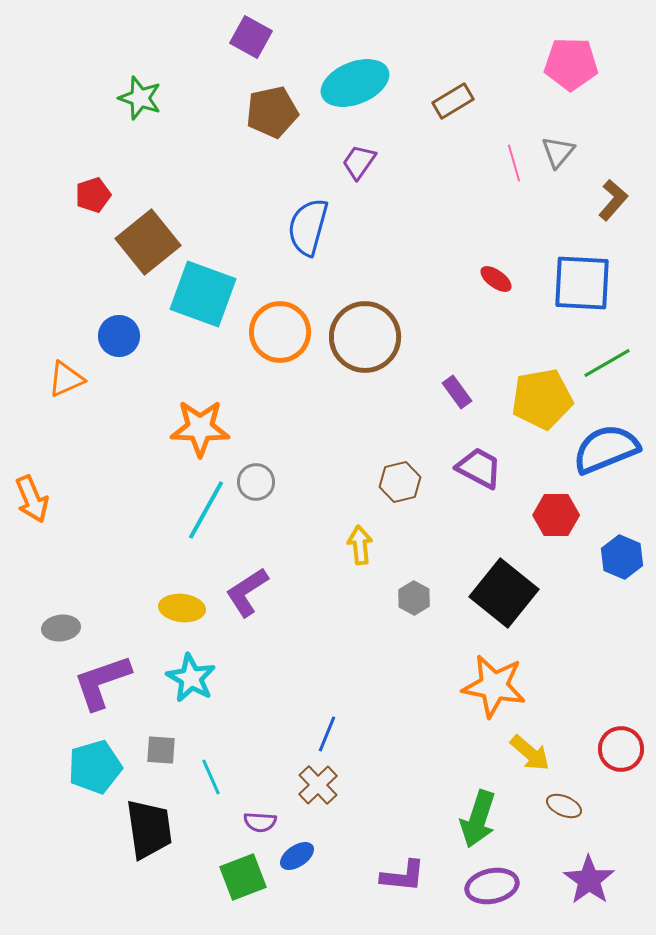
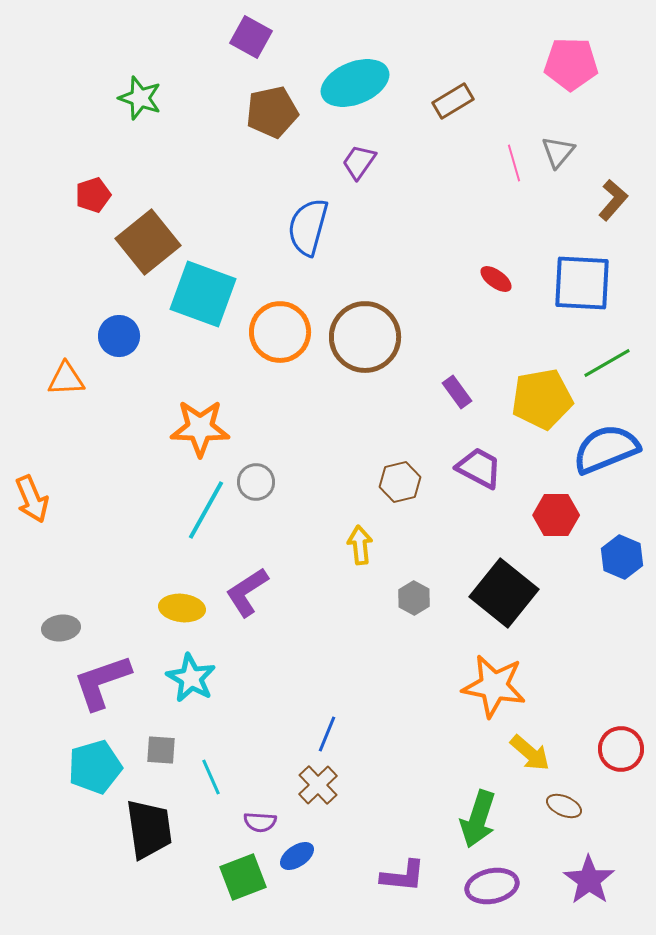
orange triangle at (66, 379): rotated 21 degrees clockwise
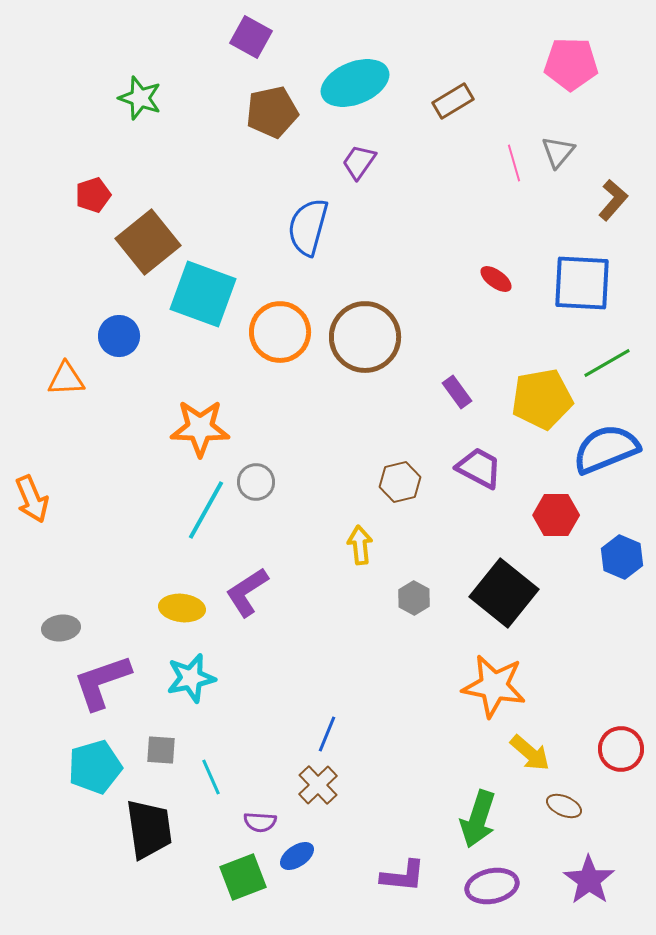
cyan star at (191, 678): rotated 30 degrees clockwise
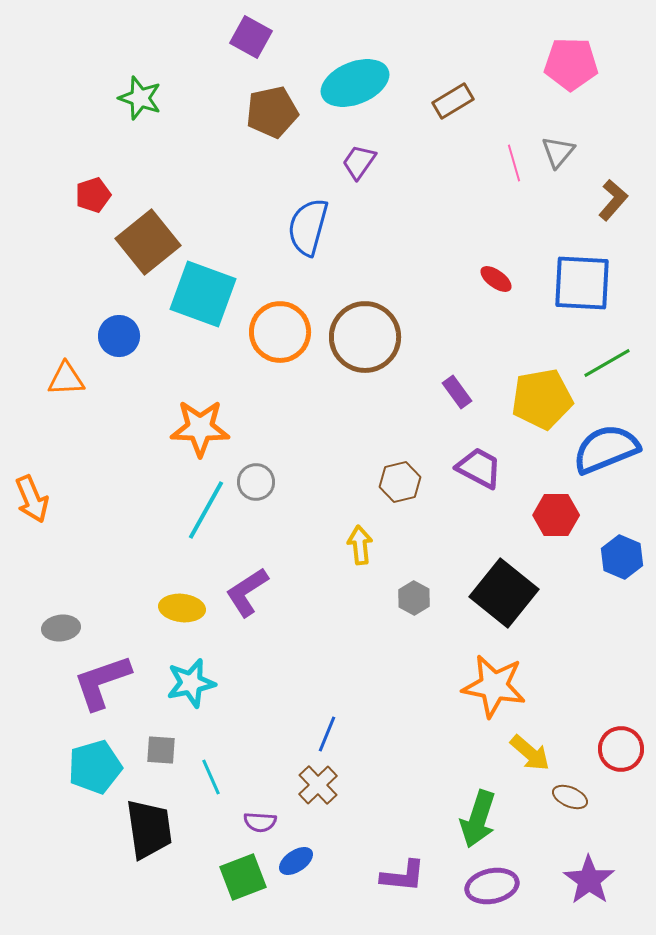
cyan star at (191, 678): moved 5 px down
brown ellipse at (564, 806): moved 6 px right, 9 px up
blue ellipse at (297, 856): moved 1 px left, 5 px down
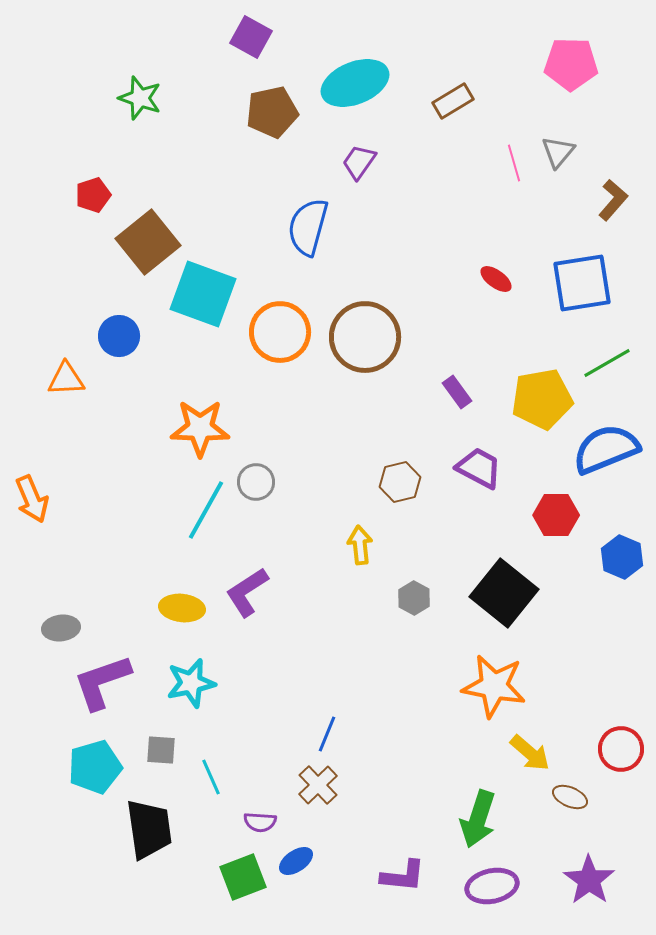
blue square at (582, 283): rotated 12 degrees counterclockwise
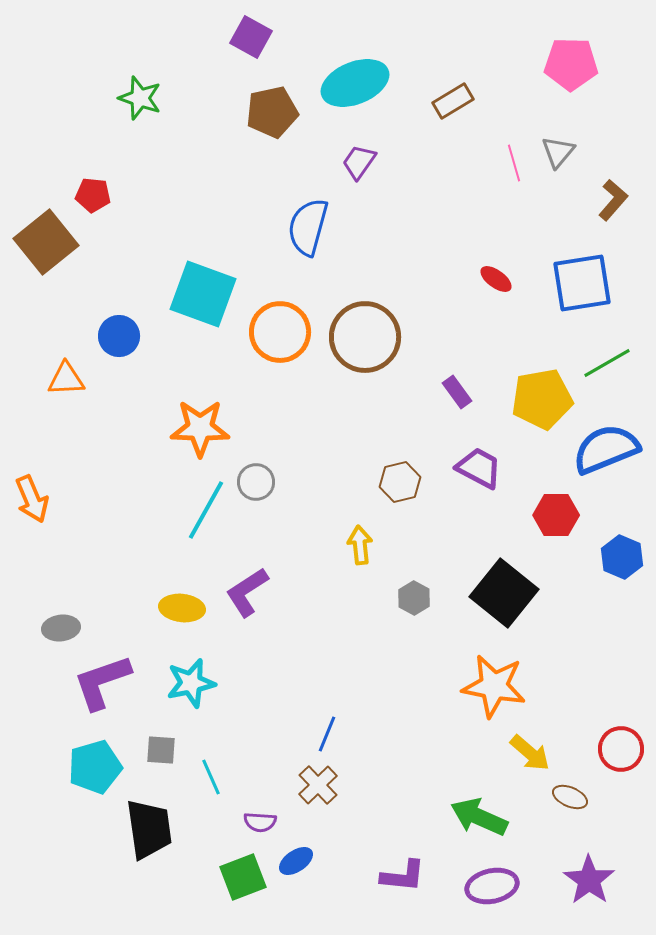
red pentagon at (93, 195): rotated 24 degrees clockwise
brown square at (148, 242): moved 102 px left
green arrow at (478, 819): moved 1 px right, 2 px up; rotated 96 degrees clockwise
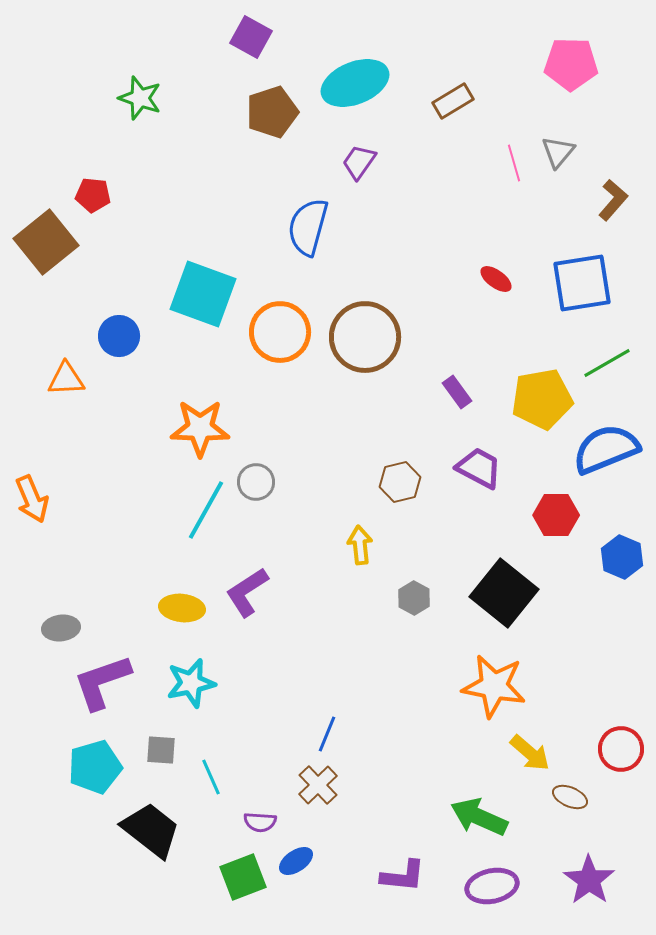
brown pentagon at (272, 112): rotated 6 degrees counterclockwise
black trapezoid at (149, 829): moved 2 px right, 1 px down; rotated 44 degrees counterclockwise
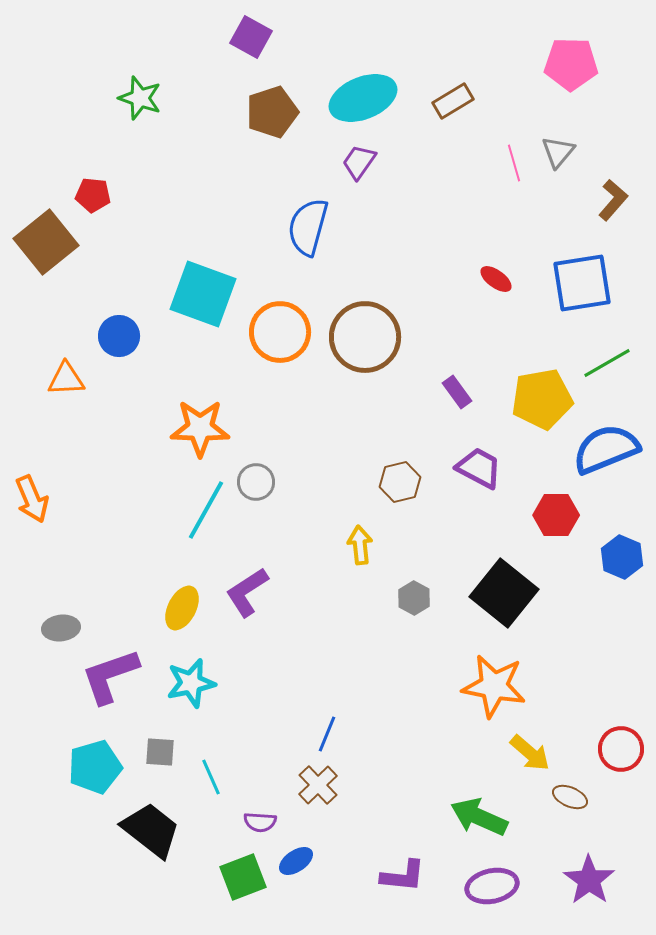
cyan ellipse at (355, 83): moved 8 px right, 15 px down
yellow ellipse at (182, 608): rotated 69 degrees counterclockwise
purple L-shape at (102, 682): moved 8 px right, 6 px up
gray square at (161, 750): moved 1 px left, 2 px down
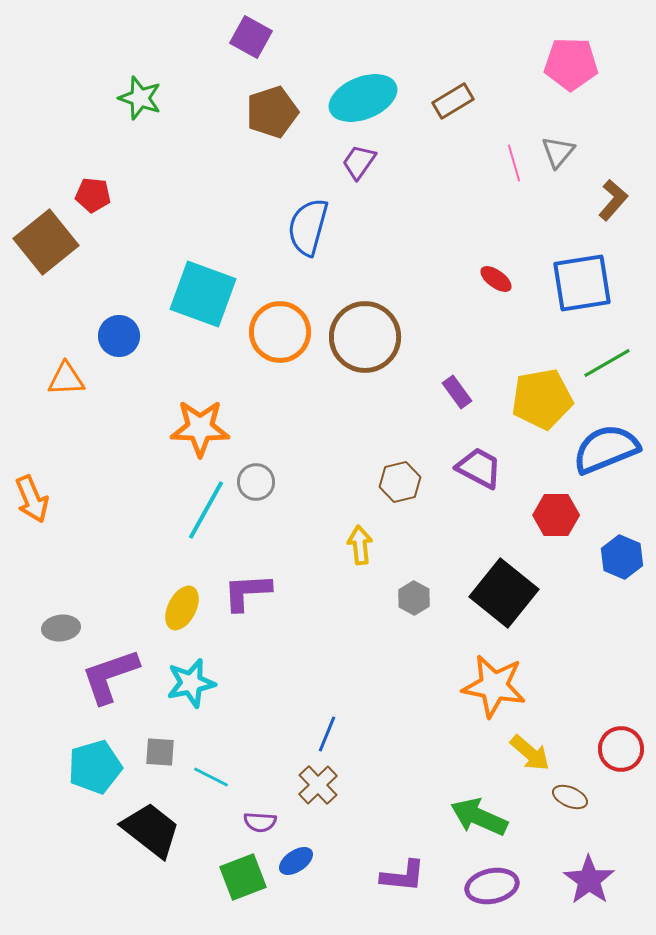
purple L-shape at (247, 592): rotated 30 degrees clockwise
cyan line at (211, 777): rotated 39 degrees counterclockwise
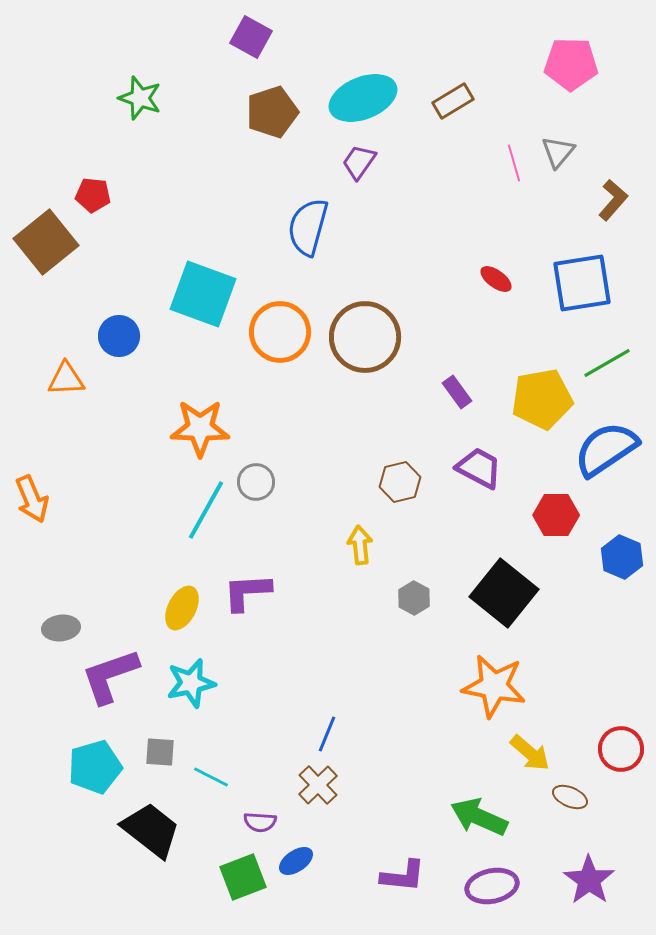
blue semicircle at (606, 449): rotated 12 degrees counterclockwise
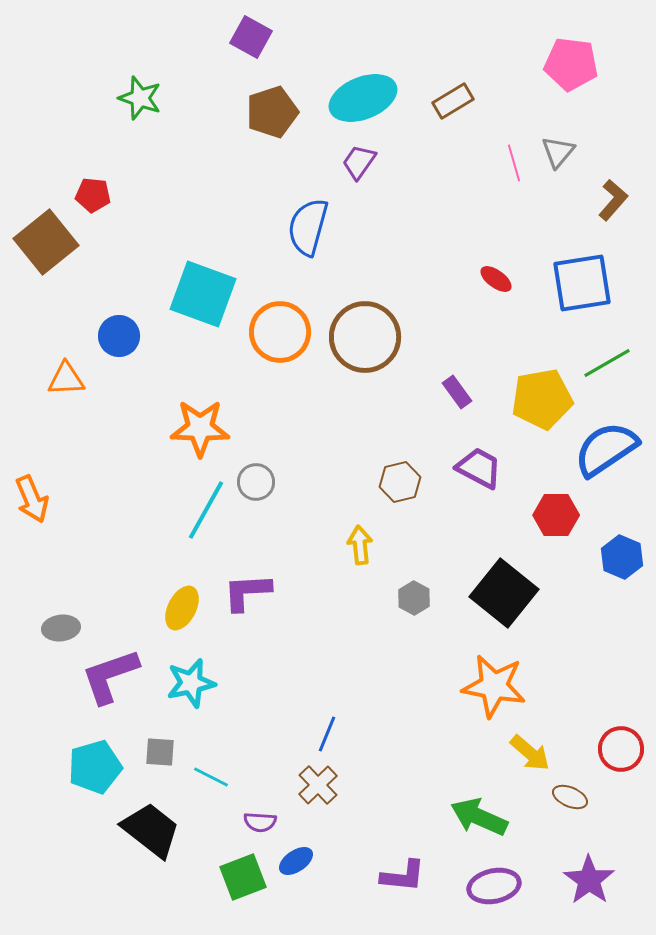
pink pentagon at (571, 64): rotated 6 degrees clockwise
purple ellipse at (492, 886): moved 2 px right
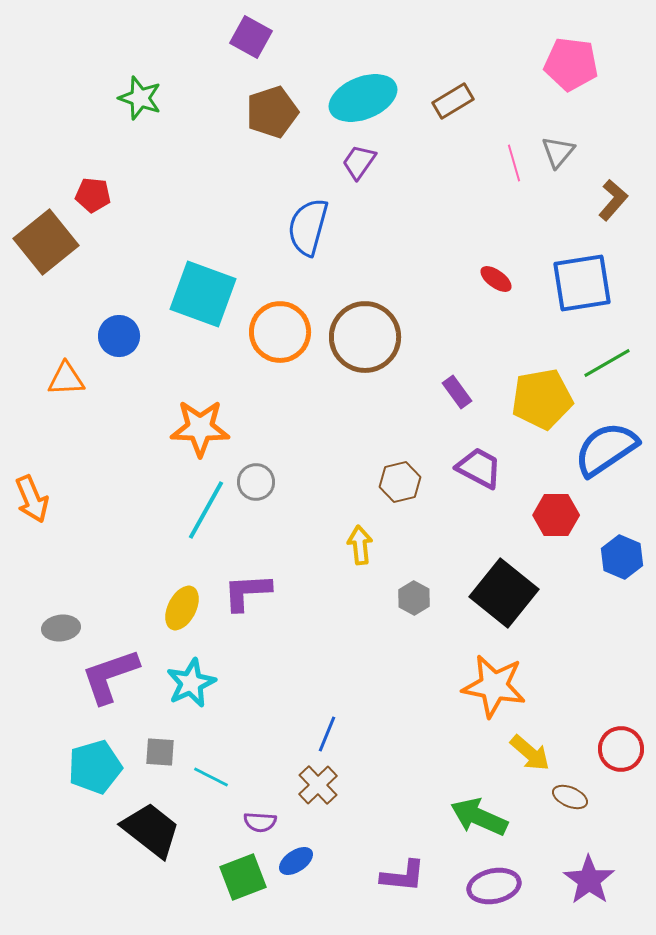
cyan star at (191, 683): rotated 12 degrees counterclockwise
